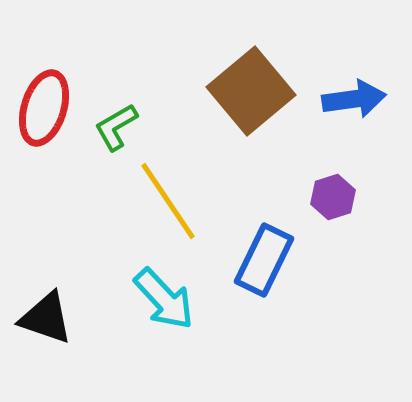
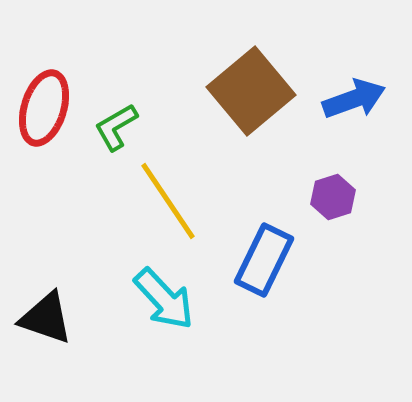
blue arrow: rotated 12 degrees counterclockwise
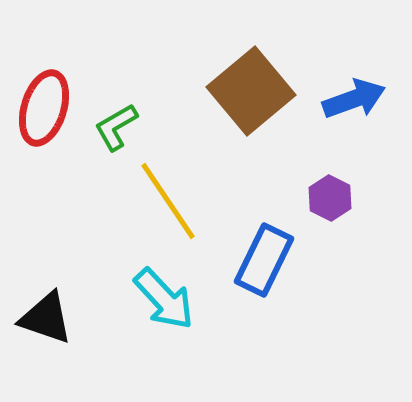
purple hexagon: moved 3 px left, 1 px down; rotated 15 degrees counterclockwise
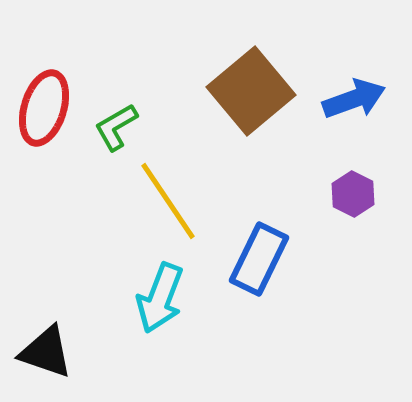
purple hexagon: moved 23 px right, 4 px up
blue rectangle: moved 5 px left, 1 px up
cyan arrow: moved 4 px left, 1 px up; rotated 64 degrees clockwise
black triangle: moved 34 px down
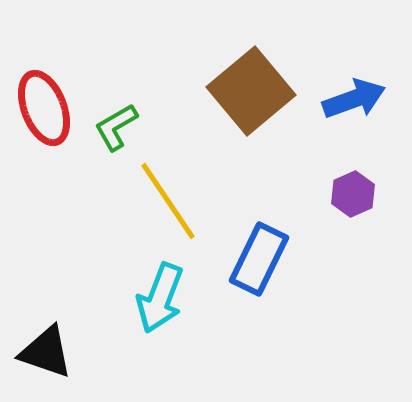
red ellipse: rotated 38 degrees counterclockwise
purple hexagon: rotated 9 degrees clockwise
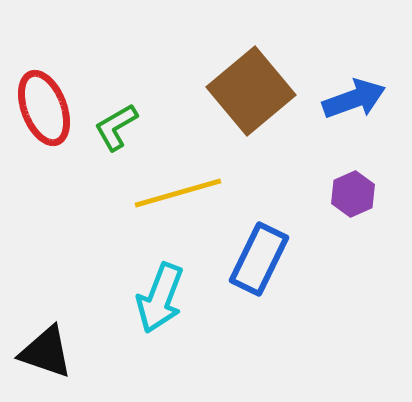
yellow line: moved 10 px right, 8 px up; rotated 72 degrees counterclockwise
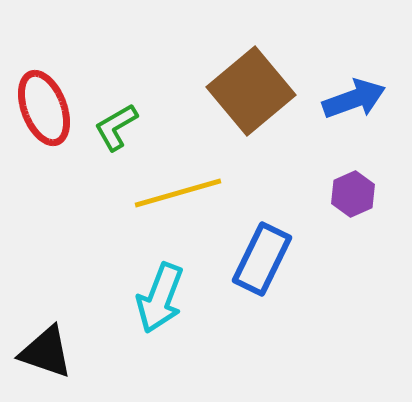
blue rectangle: moved 3 px right
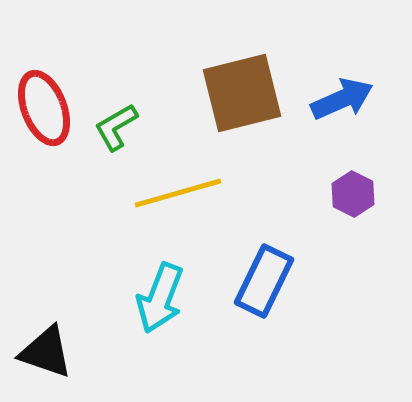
brown square: moved 9 px left, 2 px down; rotated 26 degrees clockwise
blue arrow: moved 12 px left; rotated 4 degrees counterclockwise
purple hexagon: rotated 9 degrees counterclockwise
blue rectangle: moved 2 px right, 22 px down
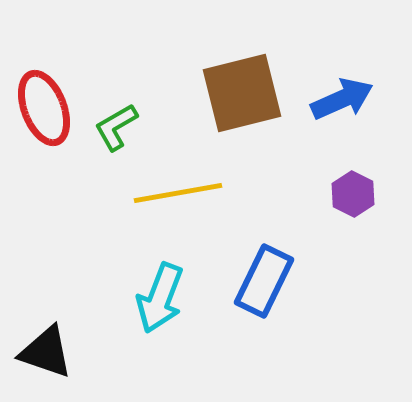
yellow line: rotated 6 degrees clockwise
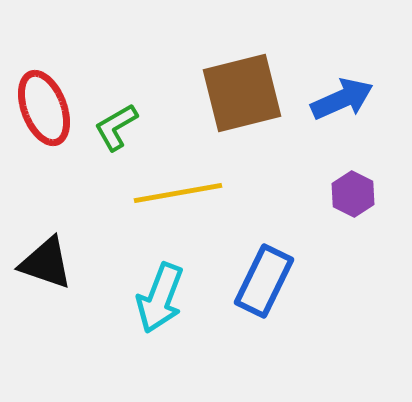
black triangle: moved 89 px up
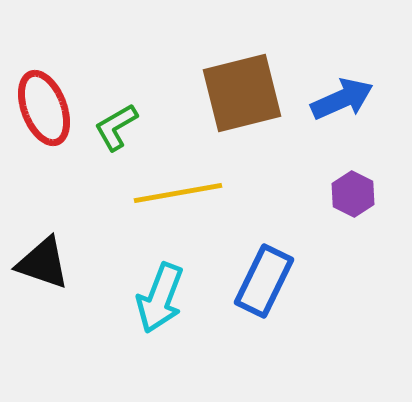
black triangle: moved 3 px left
